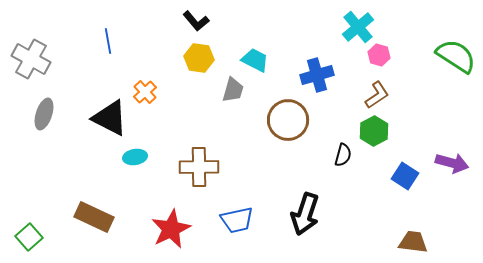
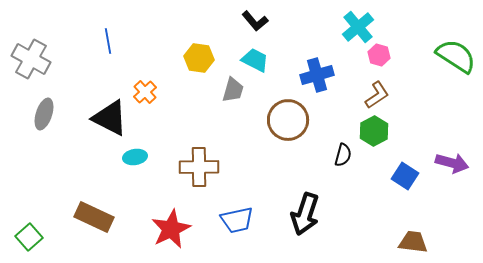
black L-shape: moved 59 px right
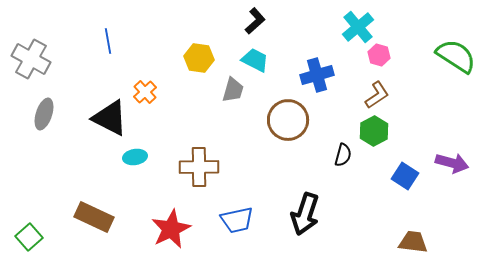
black L-shape: rotated 92 degrees counterclockwise
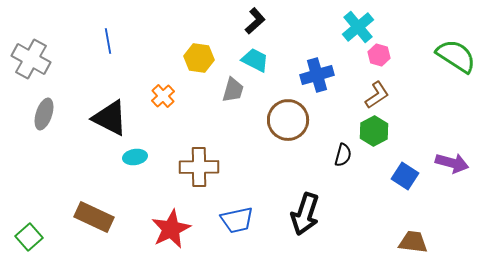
orange cross: moved 18 px right, 4 px down
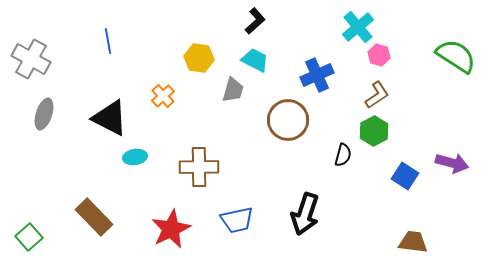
blue cross: rotated 8 degrees counterclockwise
brown rectangle: rotated 21 degrees clockwise
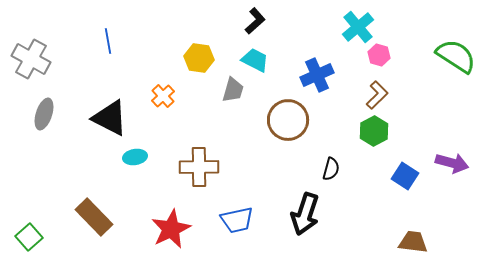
brown L-shape: rotated 12 degrees counterclockwise
black semicircle: moved 12 px left, 14 px down
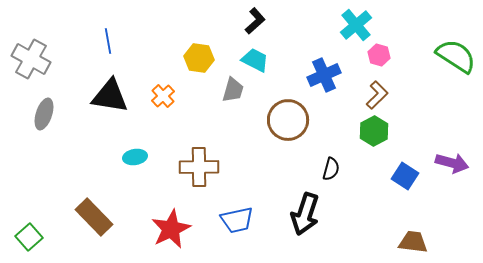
cyan cross: moved 2 px left, 2 px up
blue cross: moved 7 px right
black triangle: moved 22 px up; rotated 18 degrees counterclockwise
